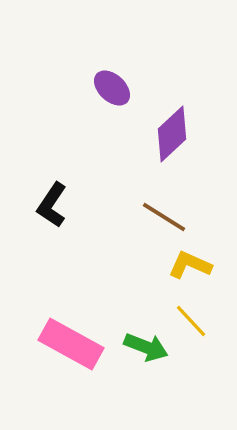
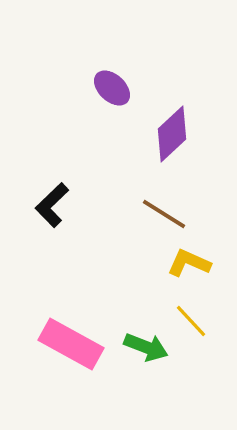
black L-shape: rotated 12 degrees clockwise
brown line: moved 3 px up
yellow L-shape: moved 1 px left, 2 px up
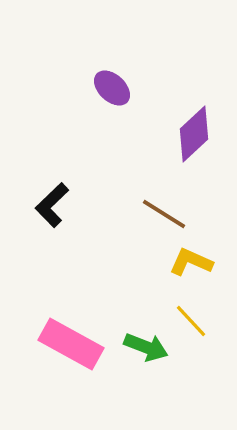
purple diamond: moved 22 px right
yellow L-shape: moved 2 px right, 1 px up
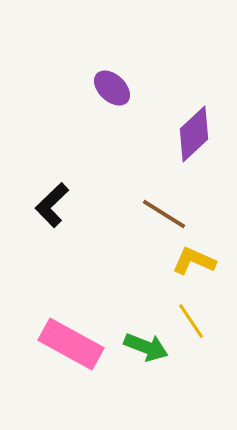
yellow L-shape: moved 3 px right, 1 px up
yellow line: rotated 9 degrees clockwise
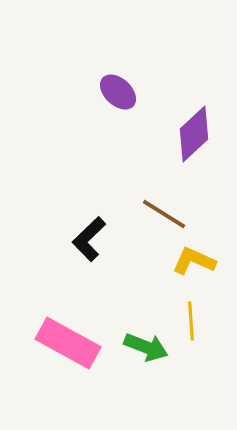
purple ellipse: moved 6 px right, 4 px down
black L-shape: moved 37 px right, 34 px down
yellow line: rotated 30 degrees clockwise
pink rectangle: moved 3 px left, 1 px up
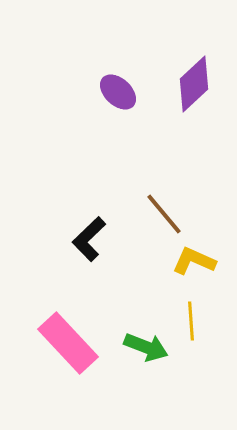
purple diamond: moved 50 px up
brown line: rotated 18 degrees clockwise
pink rectangle: rotated 18 degrees clockwise
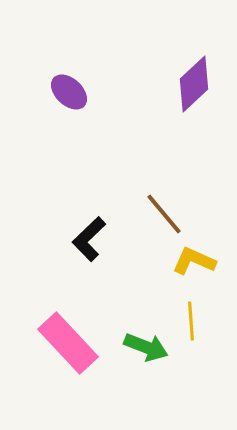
purple ellipse: moved 49 px left
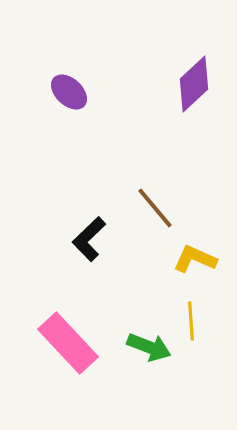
brown line: moved 9 px left, 6 px up
yellow L-shape: moved 1 px right, 2 px up
green arrow: moved 3 px right
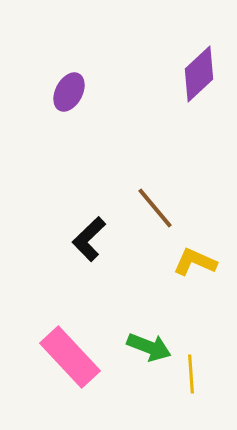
purple diamond: moved 5 px right, 10 px up
purple ellipse: rotated 75 degrees clockwise
yellow L-shape: moved 3 px down
yellow line: moved 53 px down
pink rectangle: moved 2 px right, 14 px down
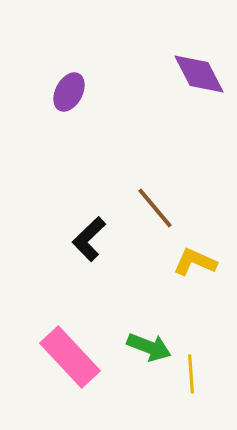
purple diamond: rotated 74 degrees counterclockwise
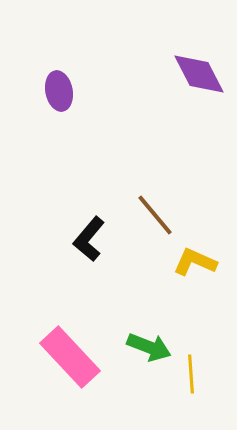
purple ellipse: moved 10 px left, 1 px up; rotated 39 degrees counterclockwise
brown line: moved 7 px down
black L-shape: rotated 6 degrees counterclockwise
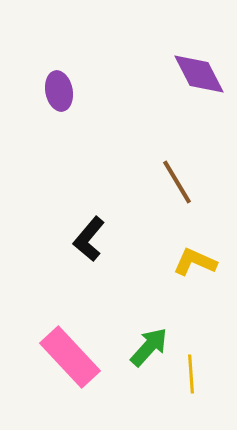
brown line: moved 22 px right, 33 px up; rotated 9 degrees clockwise
green arrow: rotated 69 degrees counterclockwise
